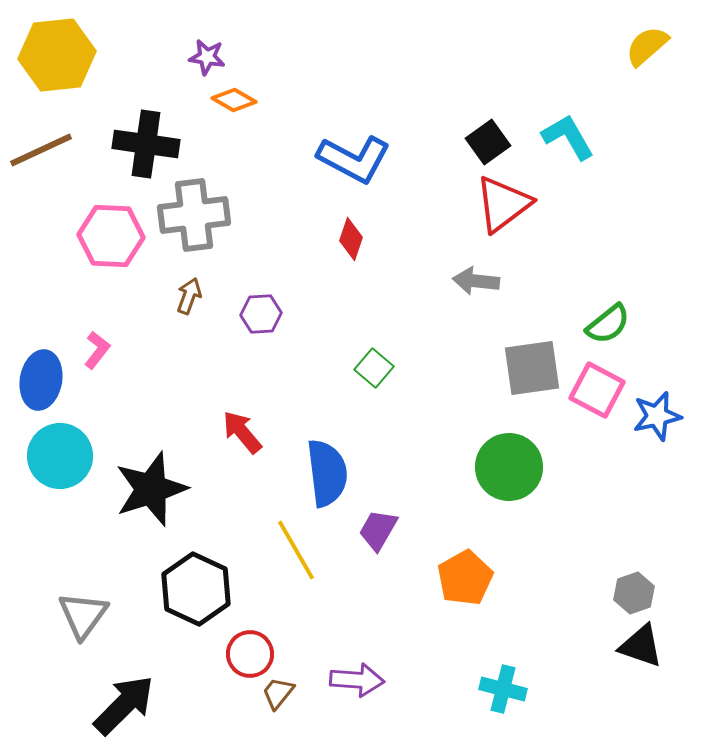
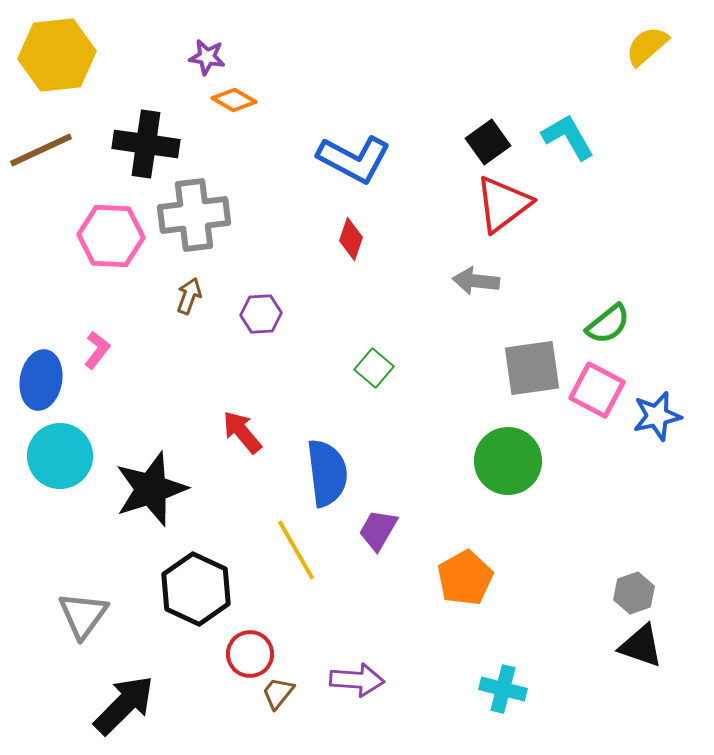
green circle: moved 1 px left, 6 px up
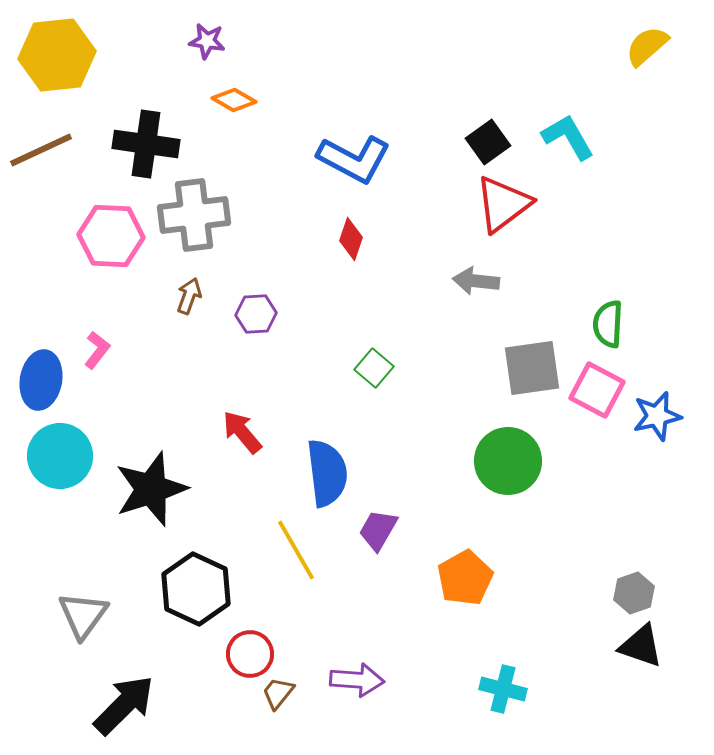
purple star: moved 16 px up
purple hexagon: moved 5 px left
green semicircle: rotated 132 degrees clockwise
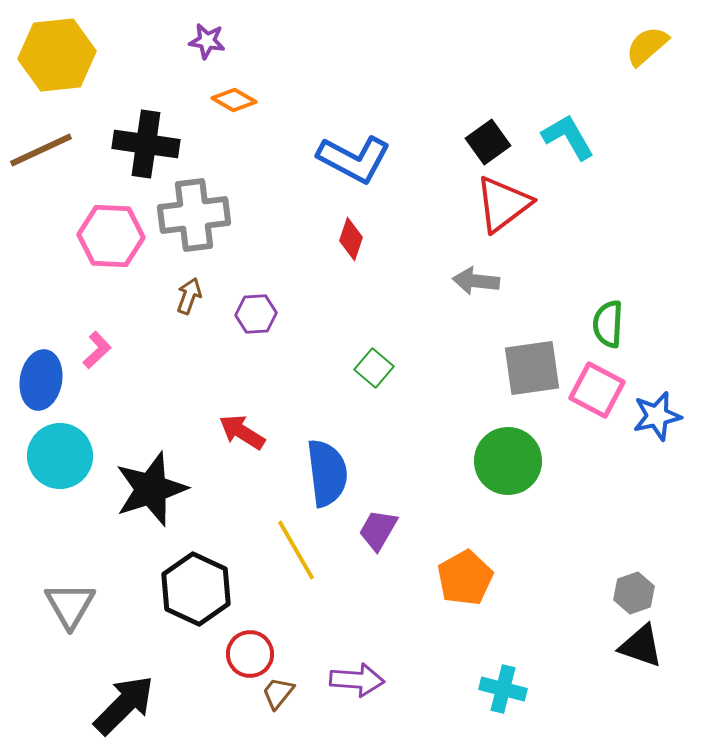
pink L-shape: rotated 9 degrees clockwise
red arrow: rotated 18 degrees counterclockwise
gray triangle: moved 13 px left, 10 px up; rotated 6 degrees counterclockwise
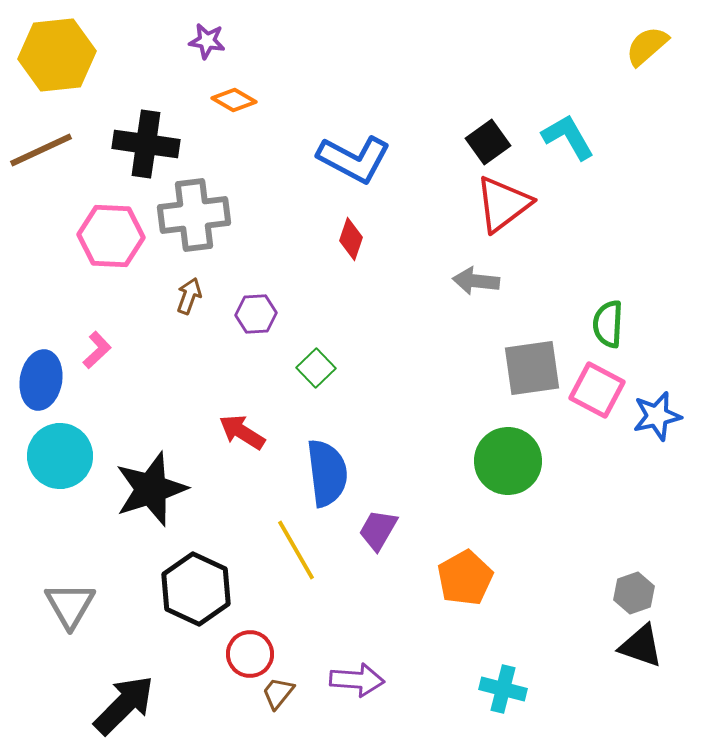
green square: moved 58 px left; rotated 6 degrees clockwise
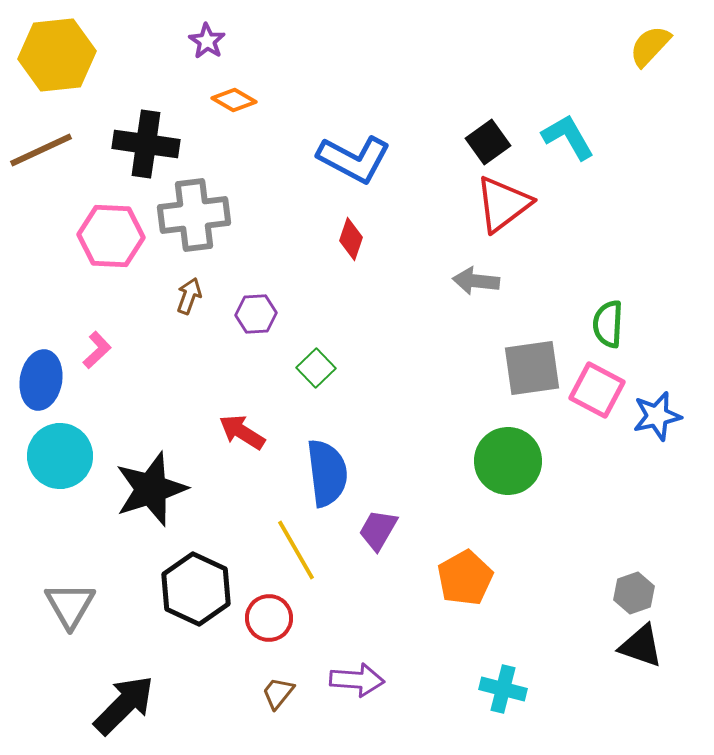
purple star: rotated 24 degrees clockwise
yellow semicircle: moved 3 px right; rotated 6 degrees counterclockwise
red circle: moved 19 px right, 36 px up
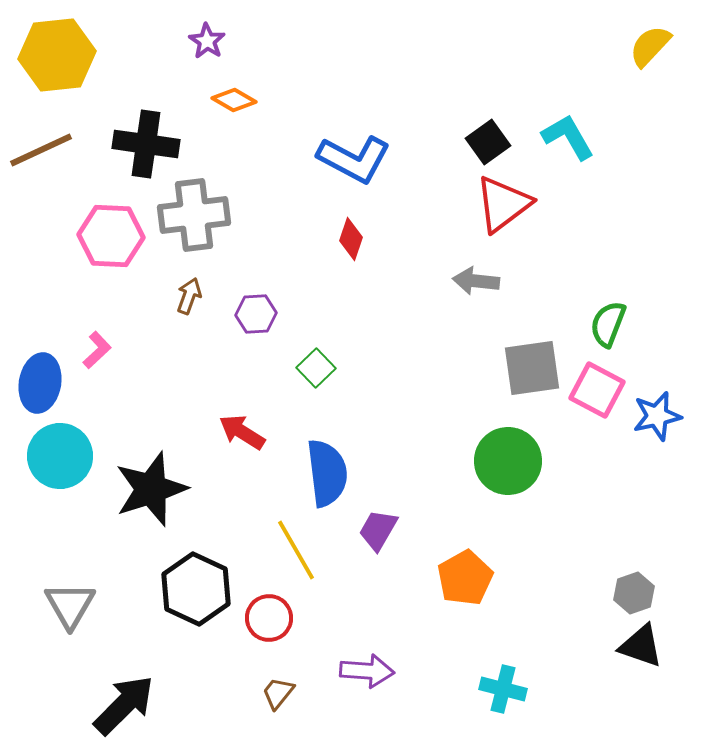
green semicircle: rotated 18 degrees clockwise
blue ellipse: moved 1 px left, 3 px down
purple arrow: moved 10 px right, 9 px up
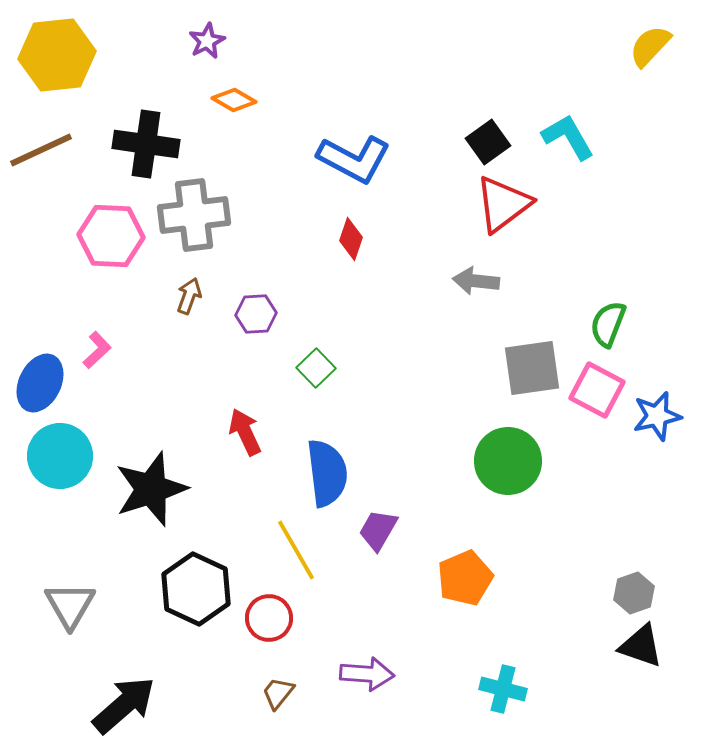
purple star: rotated 12 degrees clockwise
blue ellipse: rotated 16 degrees clockwise
red arrow: moved 3 px right; rotated 33 degrees clockwise
orange pentagon: rotated 6 degrees clockwise
purple arrow: moved 3 px down
black arrow: rotated 4 degrees clockwise
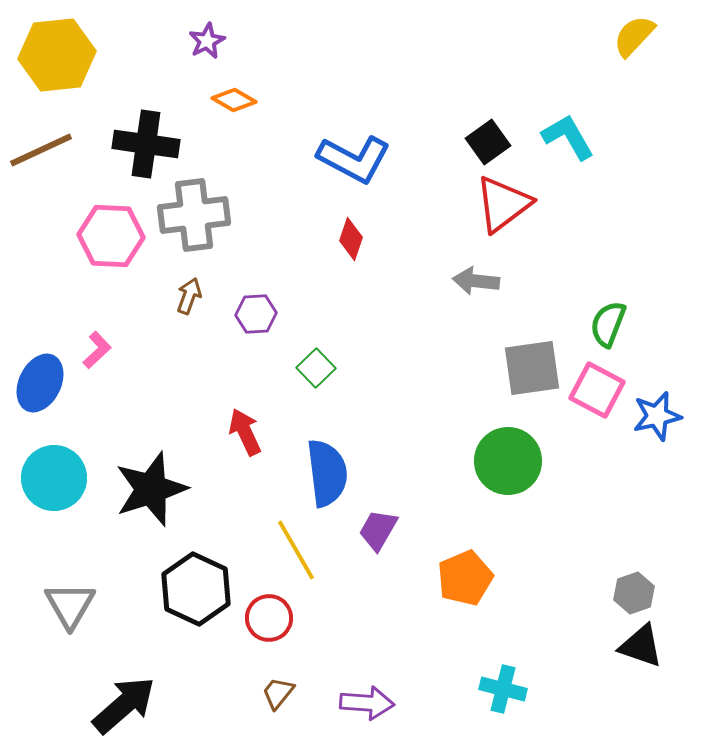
yellow semicircle: moved 16 px left, 10 px up
cyan circle: moved 6 px left, 22 px down
purple arrow: moved 29 px down
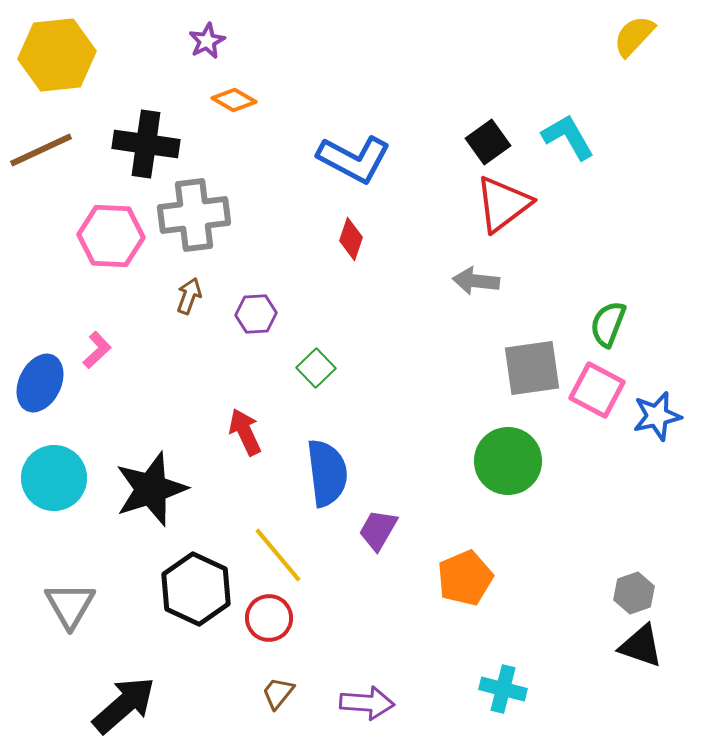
yellow line: moved 18 px left, 5 px down; rotated 10 degrees counterclockwise
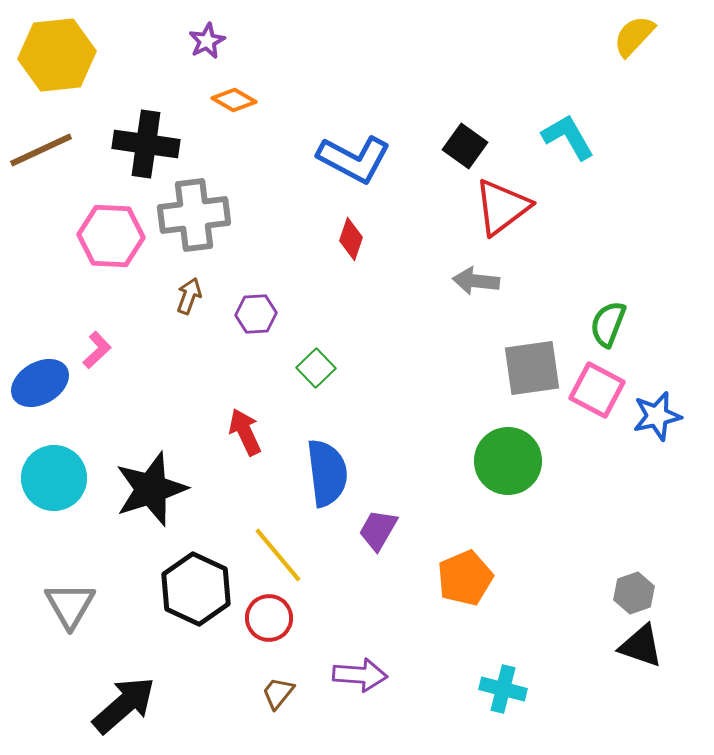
black square: moved 23 px left, 4 px down; rotated 18 degrees counterclockwise
red triangle: moved 1 px left, 3 px down
blue ellipse: rotated 34 degrees clockwise
purple arrow: moved 7 px left, 28 px up
